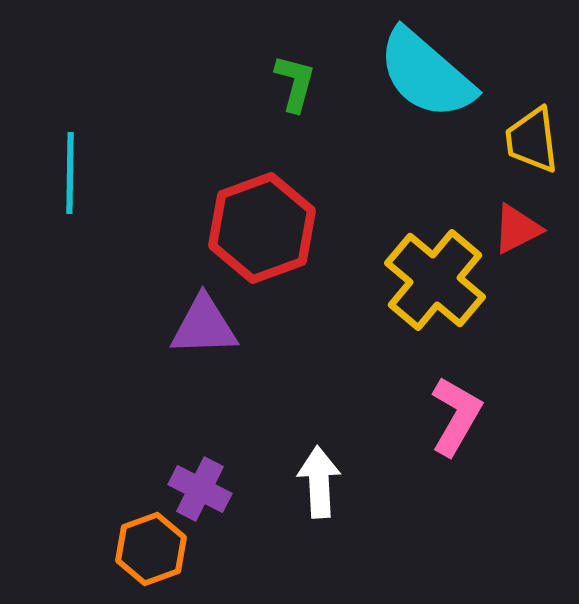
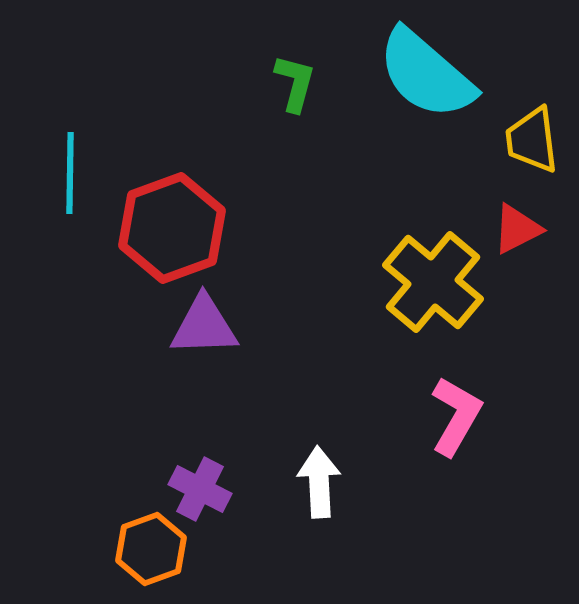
red hexagon: moved 90 px left
yellow cross: moved 2 px left, 2 px down
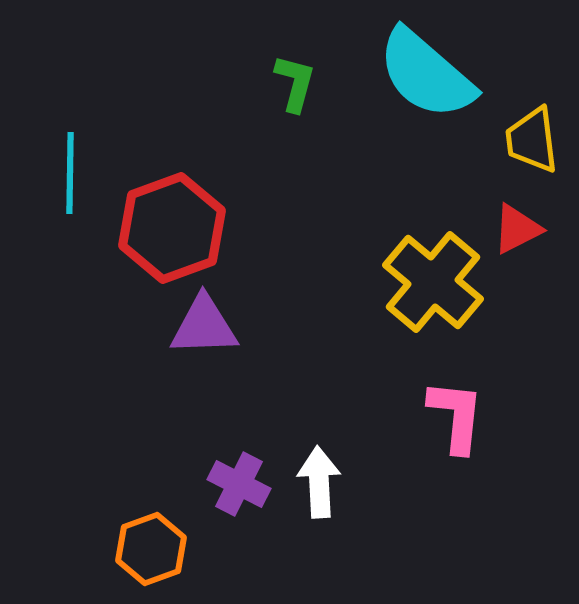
pink L-shape: rotated 24 degrees counterclockwise
purple cross: moved 39 px right, 5 px up
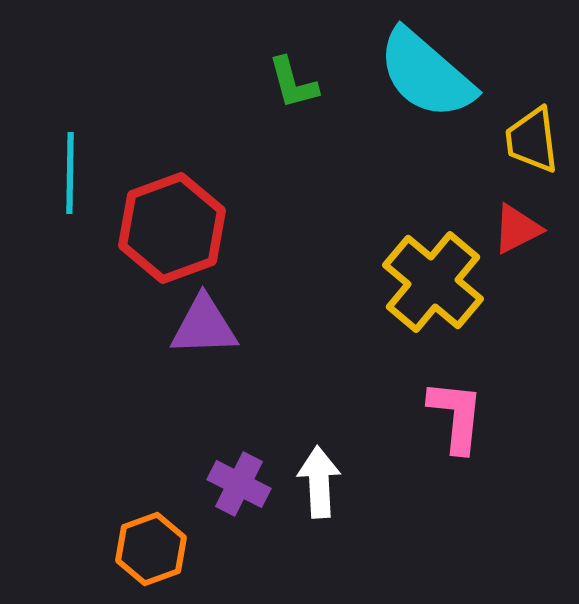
green L-shape: moved 2 px left; rotated 150 degrees clockwise
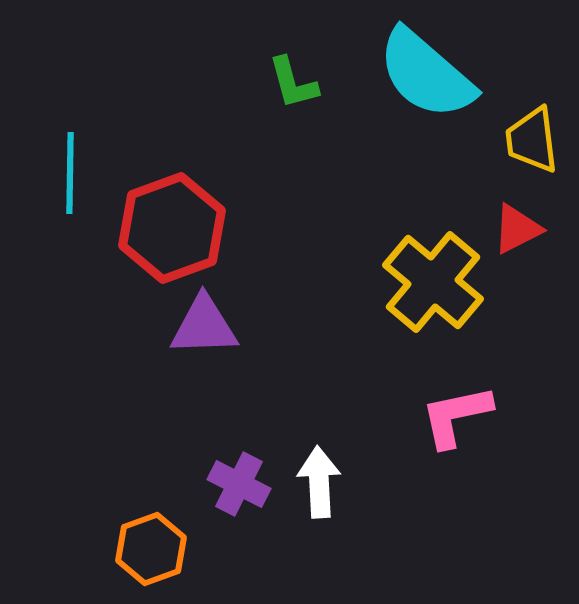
pink L-shape: rotated 108 degrees counterclockwise
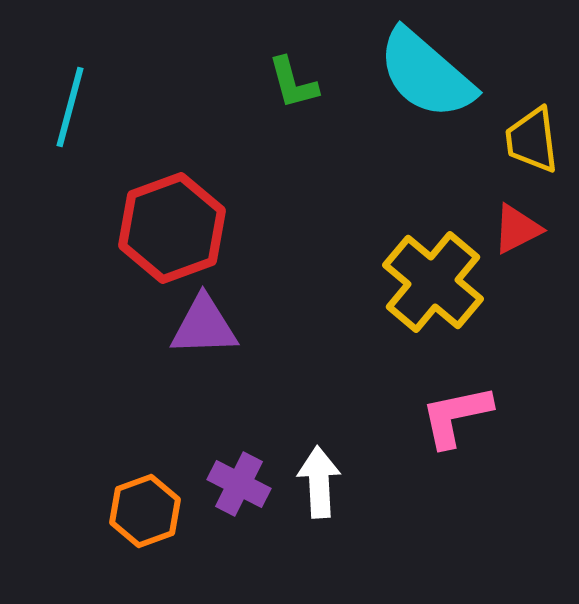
cyan line: moved 66 px up; rotated 14 degrees clockwise
orange hexagon: moved 6 px left, 38 px up
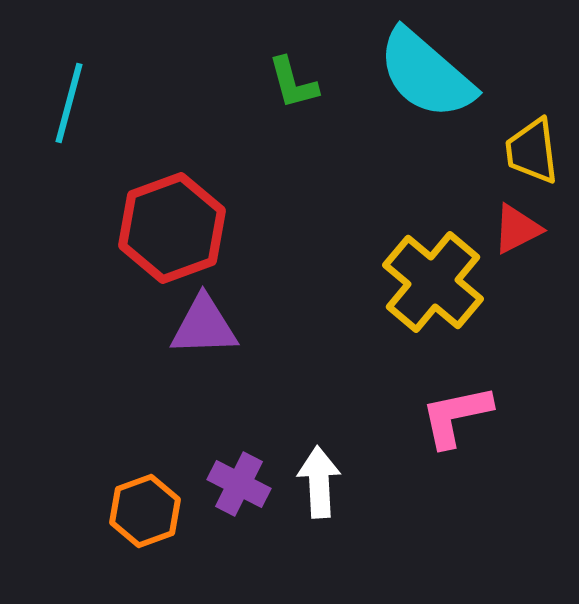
cyan line: moved 1 px left, 4 px up
yellow trapezoid: moved 11 px down
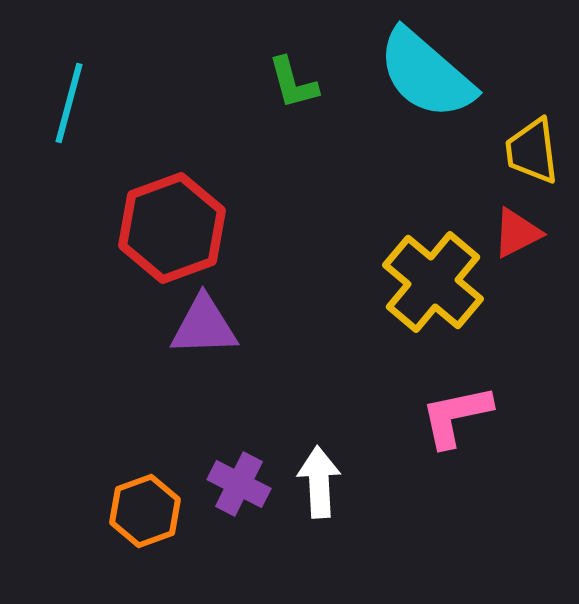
red triangle: moved 4 px down
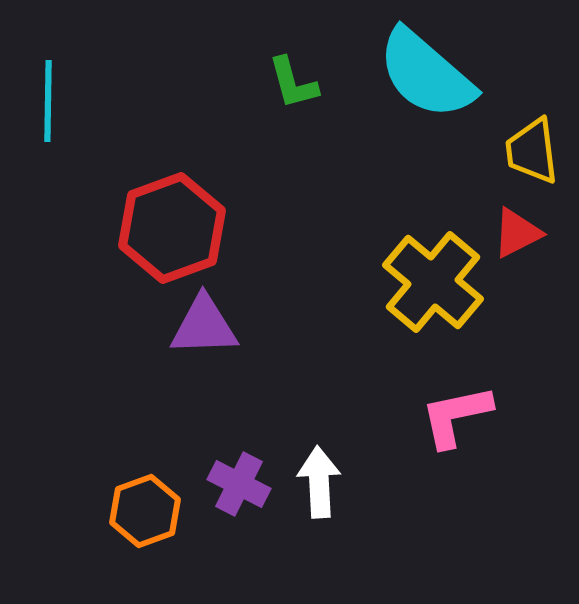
cyan line: moved 21 px left, 2 px up; rotated 14 degrees counterclockwise
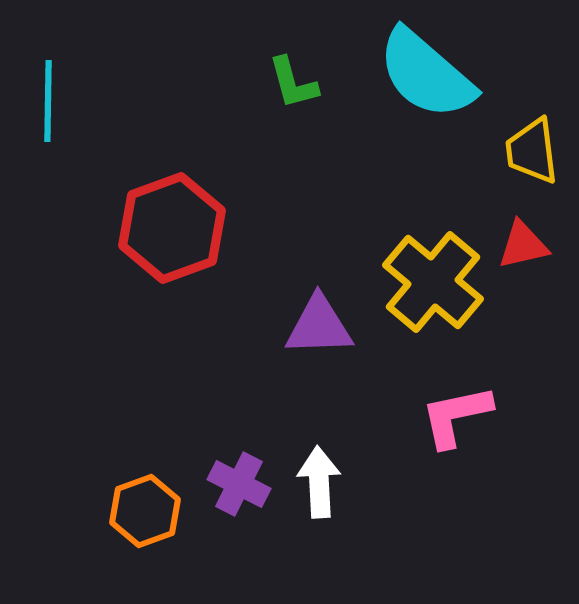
red triangle: moved 6 px right, 12 px down; rotated 14 degrees clockwise
purple triangle: moved 115 px right
